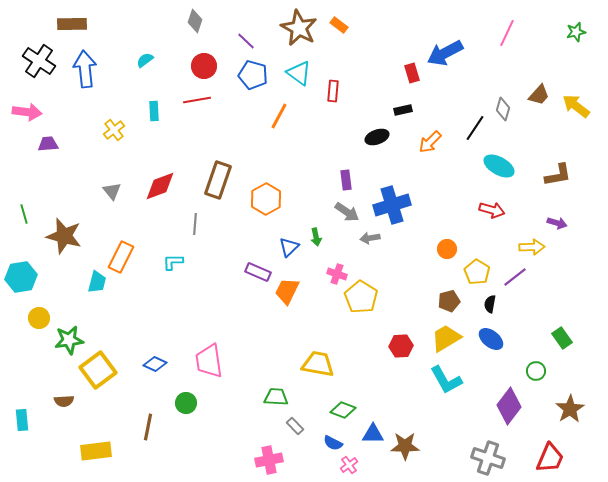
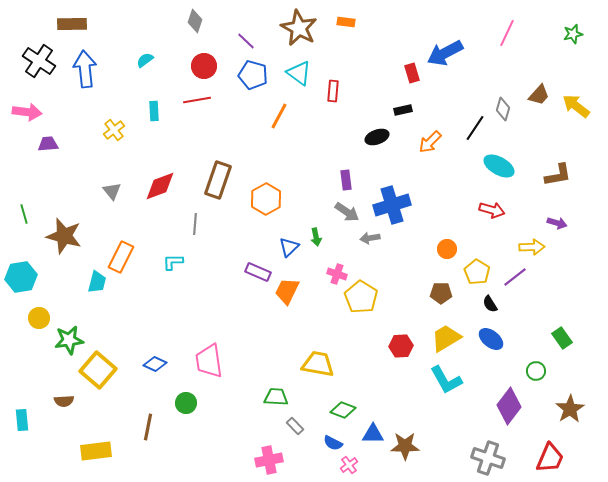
orange rectangle at (339, 25): moved 7 px right, 3 px up; rotated 30 degrees counterclockwise
green star at (576, 32): moved 3 px left, 2 px down
brown pentagon at (449, 301): moved 8 px left, 8 px up; rotated 15 degrees clockwise
black semicircle at (490, 304): rotated 42 degrees counterclockwise
yellow square at (98, 370): rotated 12 degrees counterclockwise
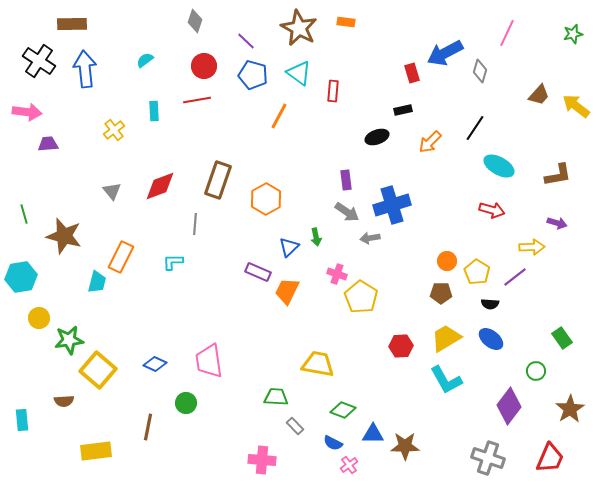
gray diamond at (503, 109): moved 23 px left, 38 px up
orange circle at (447, 249): moved 12 px down
black semicircle at (490, 304): rotated 54 degrees counterclockwise
pink cross at (269, 460): moved 7 px left; rotated 16 degrees clockwise
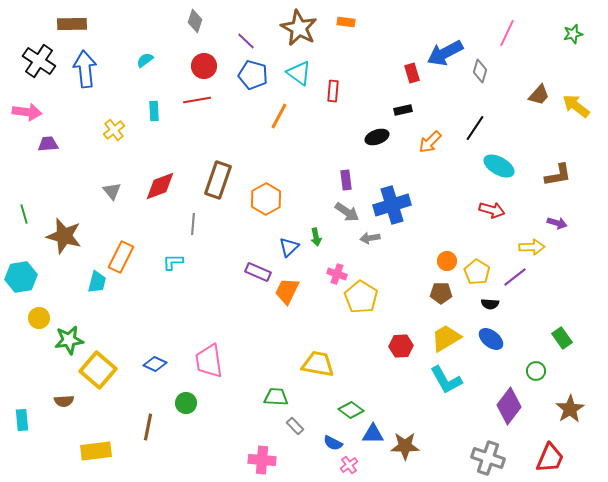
gray line at (195, 224): moved 2 px left
green diamond at (343, 410): moved 8 px right; rotated 15 degrees clockwise
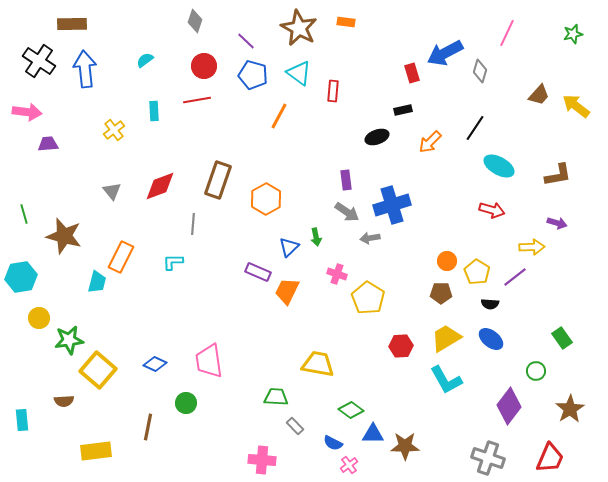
yellow pentagon at (361, 297): moved 7 px right, 1 px down
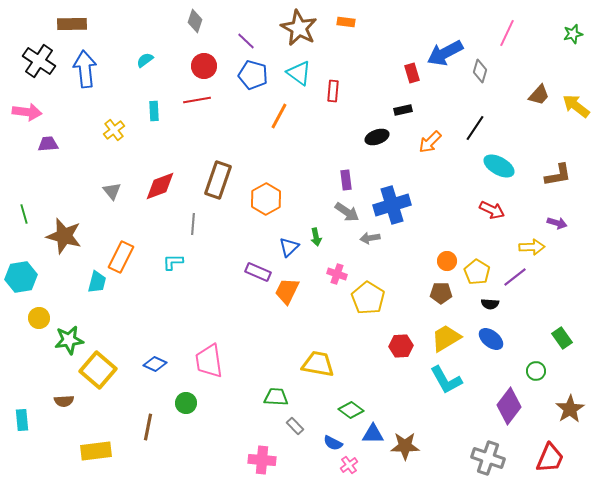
red arrow at (492, 210): rotated 10 degrees clockwise
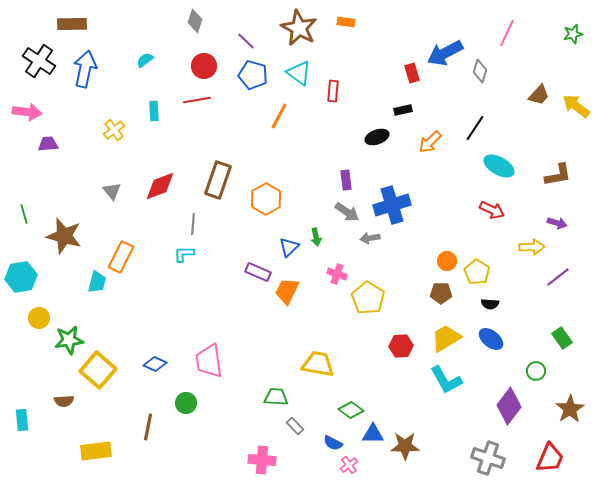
blue arrow at (85, 69): rotated 18 degrees clockwise
cyan L-shape at (173, 262): moved 11 px right, 8 px up
purple line at (515, 277): moved 43 px right
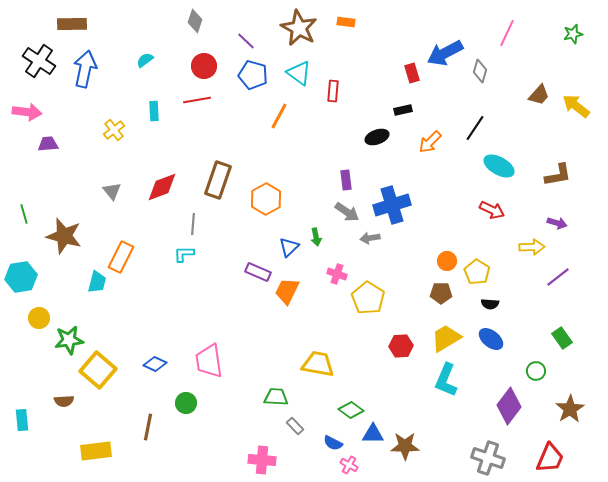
red diamond at (160, 186): moved 2 px right, 1 px down
cyan L-shape at (446, 380): rotated 52 degrees clockwise
pink cross at (349, 465): rotated 24 degrees counterclockwise
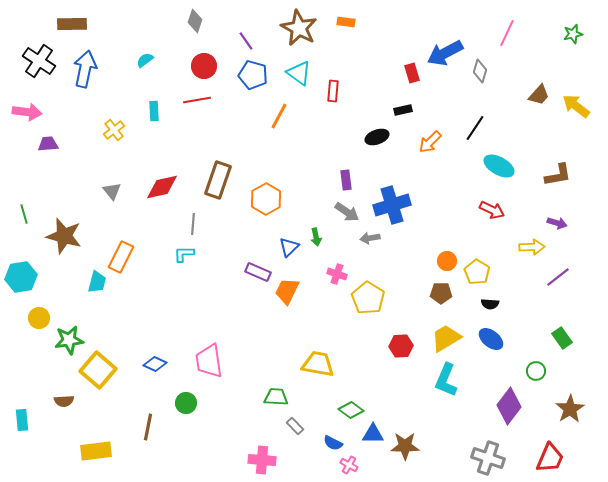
purple line at (246, 41): rotated 12 degrees clockwise
red diamond at (162, 187): rotated 8 degrees clockwise
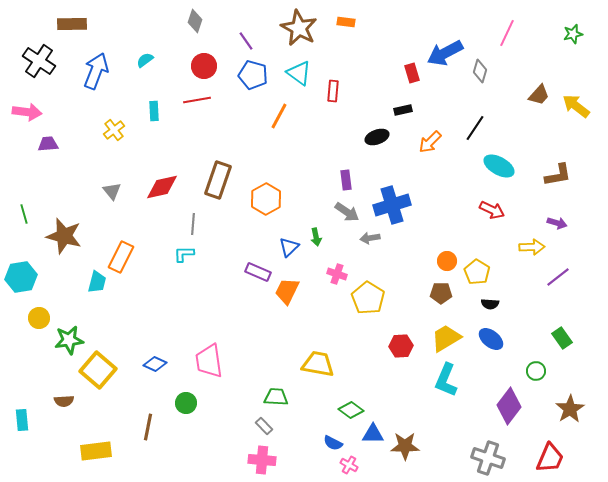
blue arrow at (85, 69): moved 11 px right, 2 px down; rotated 9 degrees clockwise
gray rectangle at (295, 426): moved 31 px left
